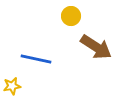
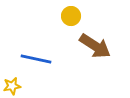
brown arrow: moved 1 px left, 1 px up
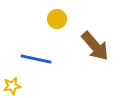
yellow circle: moved 14 px left, 3 px down
brown arrow: rotated 16 degrees clockwise
